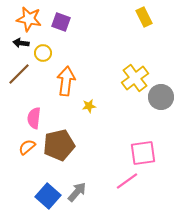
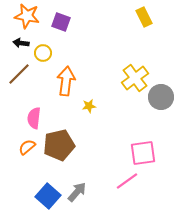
orange star: moved 2 px left, 3 px up
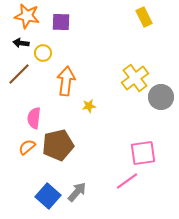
purple square: rotated 18 degrees counterclockwise
brown pentagon: moved 1 px left
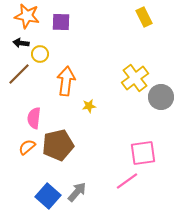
yellow circle: moved 3 px left, 1 px down
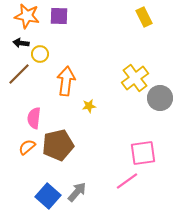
purple square: moved 2 px left, 6 px up
gray circle: moved 1 px left, 1 px down
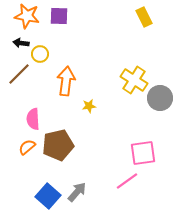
yellow cross: moved 1 px left, 2 px down; rotated 20 degrees counterclockwise
pink semicircle: moved 1 px left, 1 px down; rotated 10 degrees counterclockwise
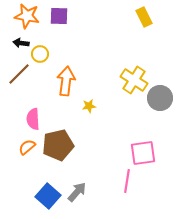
pink line: rotated 45 degrees counterclockwise
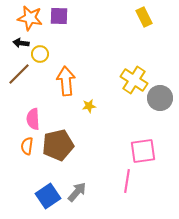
orange star: moved 3 px right, 2 px down
orange arrow: rotated 12 degrees counterclockwise
orange semicircle: moved 1 px up; rotated 42 degrees counterclockwise
pink square: moved 2 px up
blue square: rotated 15 degrees clockwise
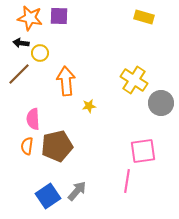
yellow rectangle: rotated 48 degrees counterclockwise
yellow circle: moved 1 px up
gray circle: moved 1 px right, 5 px down
brown pentagon: moved 1 px left, 1 px down
gray arrow: moved 1 px up
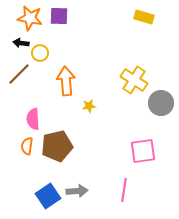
pink line: moved 3 px left, 9 px down
gray arrow: rotated 45 degrees clockwise
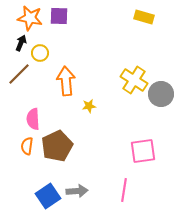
black arrow: rotated 105 degrees clockwise
gray circle: moved 9 px up
brown pentagon: rotated 12 degrees counterclockwise
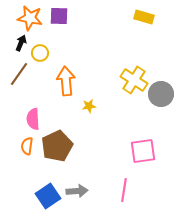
brown line: rotated 10 degrees counterclockwise
